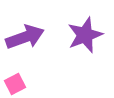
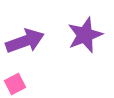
purple arrow: moved 4 px down
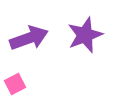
purple arrow: moved 4 px right, 3 px up
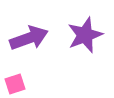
pink square: rotated 10 degrees clockwise
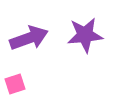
purple star: rotated 15 degrees clockwise
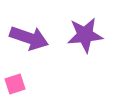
purple arrow: rotated 39 degrees clockwise
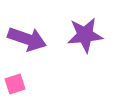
purple arrow: moved 2 px left, 1 px down
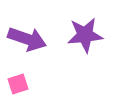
pink square: moved 3 px right
